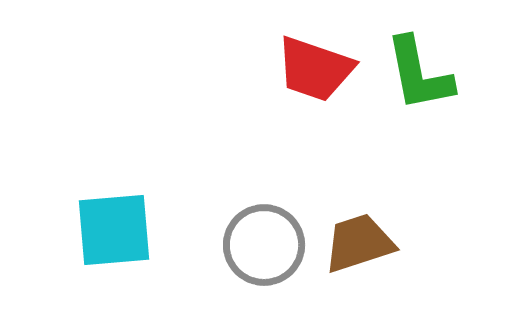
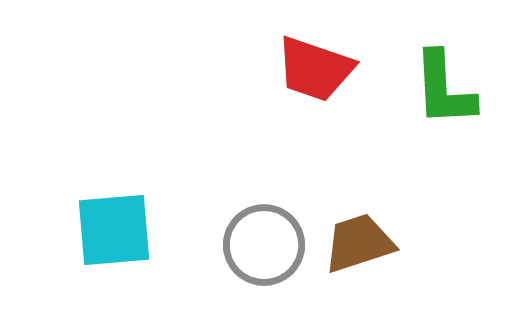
green L-shape: moved 25 px right, 15 px down; rotated 8 degrees clockwise
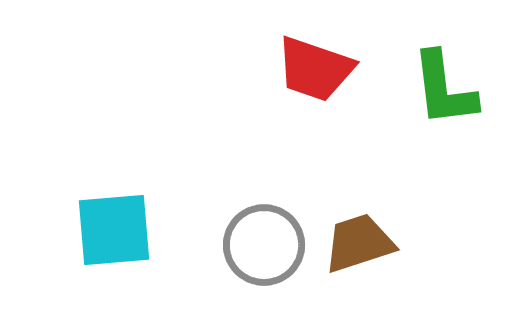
green L-shape: rotated 4 degrees counterclockwise
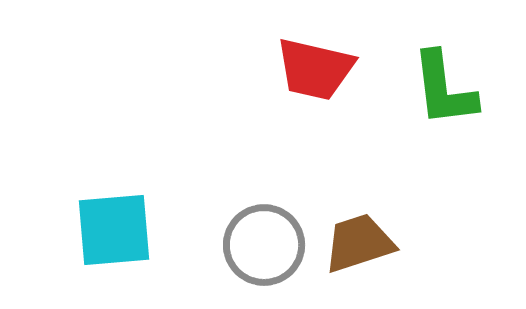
red trapezoid: rotated 6 degrees counterclockwise
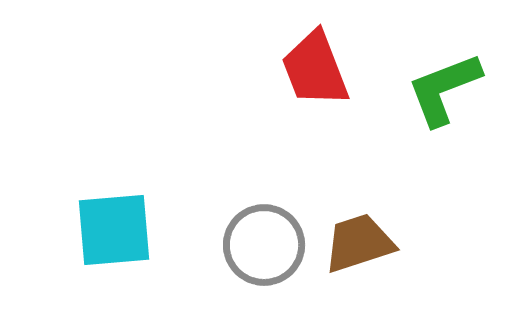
red trapezoid: rotated 56 degrees clockwise
green L-shape: rotated 76 degrees clockwise
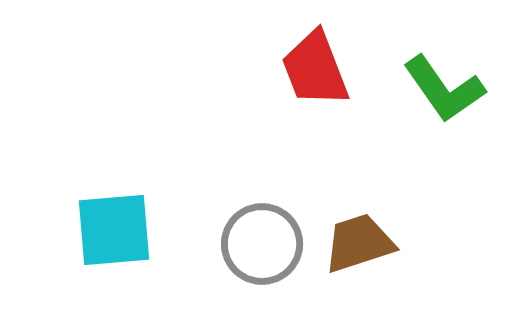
green L-shape: rotated 104 degrees counterclockwise
gray circle: moved 2 px left, 1 px up
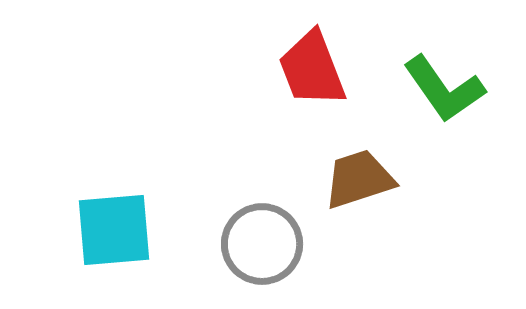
red trapezoid: moved 3 px left
brown trapezoid: moved 64 px up
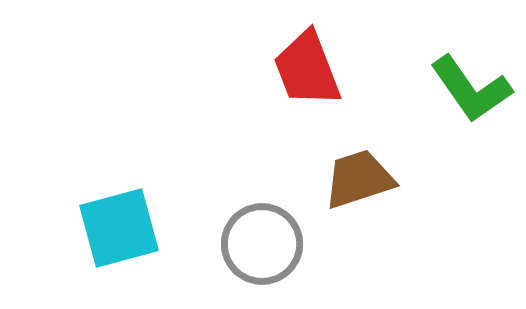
red trapezoid: moved 5 px left
green L-shape: moved 27 px right
cyan square: moved 5 px right, 2 px up; rotated 10 degrees counterclockwise
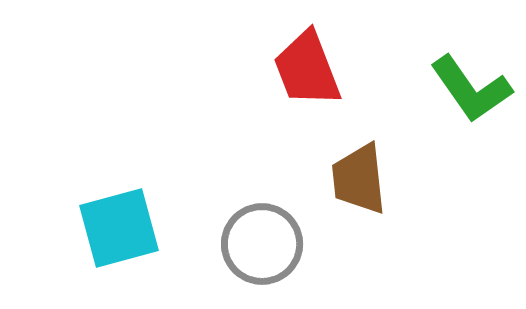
brown trapezoid: rotated 78 degrees counterclockwise
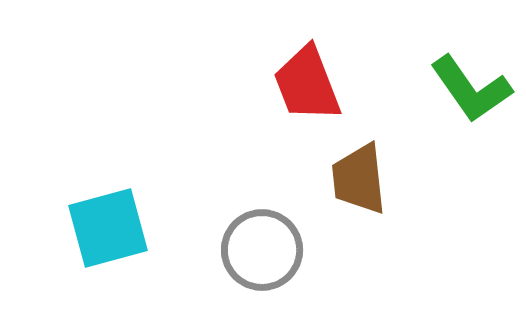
red trapezoid: moved 15 px down
cyan square: moved 11 px left
gray circle: moved 6 px down
